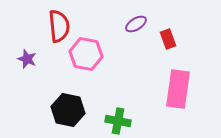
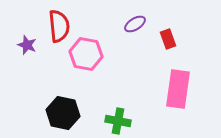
purple ellipse: moved 1 px left
purple star: moved 14 px up
black hexagon: moved 5 px left, 3 px down
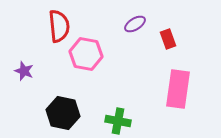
purple star: moved 3 px left, 26 px down
